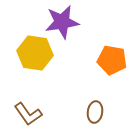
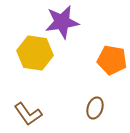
brown ellipse: moved 4 px up; rotated 10 degrees clockwise
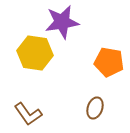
orange pentagon: moved 3 px left, 2 px down
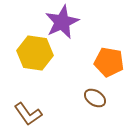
purple star: rotated 16 degrees counterclockwise
brown ellipse: moved 10 px up; rotated 75 degrees counterclockwise
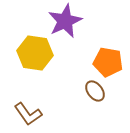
purple star: moved 3 px right, 1 px up
orange pentagon: moved 1 px left
brown ellipse: moved 7 px up; rotated 20 degrees clockwise
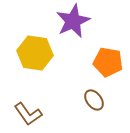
purple star: moved 8 px right
brown ellipse: moved 1 px left, 9 px down
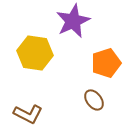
orange pentagon: moved 2 px left, 1 px down; rotated 28 degrees counterclockwise
brown L-shape: rotated 28 degrees counterclockwise
